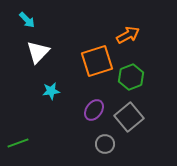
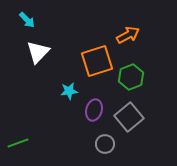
cyan star: moved 18 px right
purple ellipse: rotated 20 degrees counterclockwise
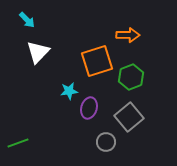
orange arrow: rotated 30 degrees clockwise
purple ellipse: moved 5 px left, 2 px up
gray circle: moved 1 px right, 2 px up
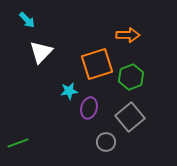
white triangle: moved 3 px right
orange square: moved 3 px down
gray square: moved 1 px right
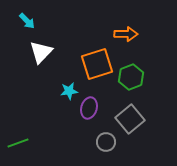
cyan arrow: moved 1 px down
orange arrow: moved 2 px left, 1 px up
gray square: moved 2 px down
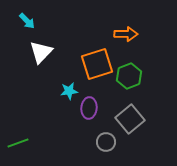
green hexagon: moved 2 px left, 1 px up
purple ellipse: rotated 10 degrees counterclockwise
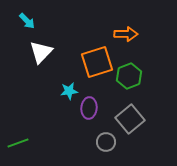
orange square: moved 2 px up
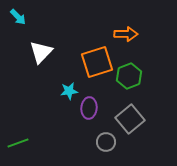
cyan arrow: moved 9 px left, 4 px up
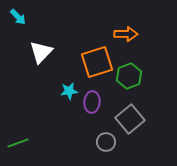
purple ellipse: moved 3 px right, 6 px up
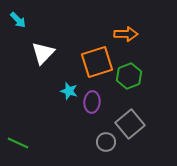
cyan arrow: moved 3 px down
white triangle: moved 2 px right, 1 px down
cyan star: rotated 24 degrees clockwise
gray square: moved 5 px down
green line: rotated 45 degrees clockwise
